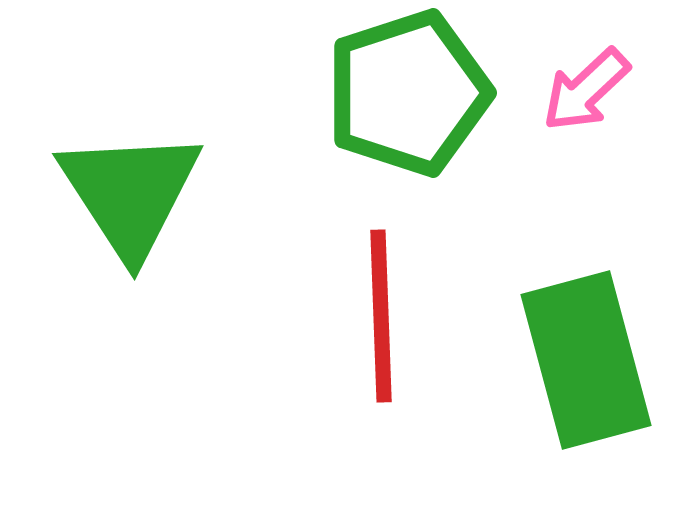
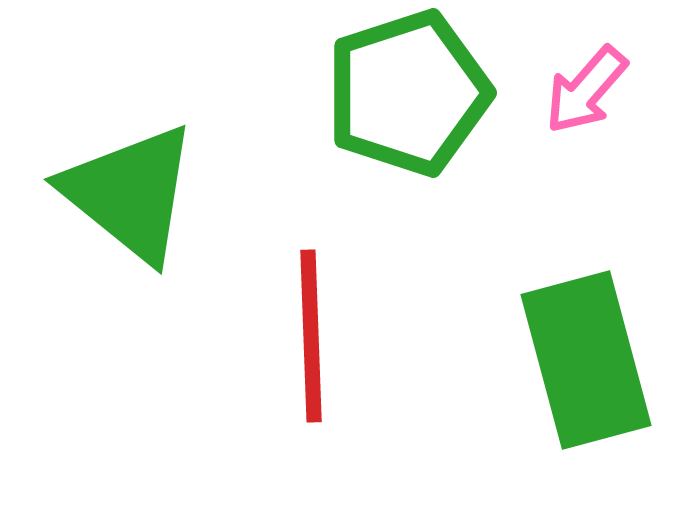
pink arrow: rotated 6 degrees counterclockwise
green triangle: rotated 18 degrees counterclockwise
red line: moved 70 px left, 20 px down
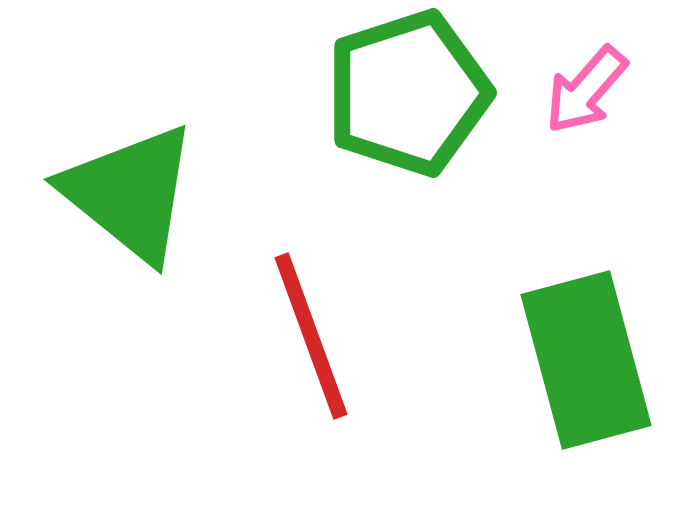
red line: rotated 18 degrees counterclockwise
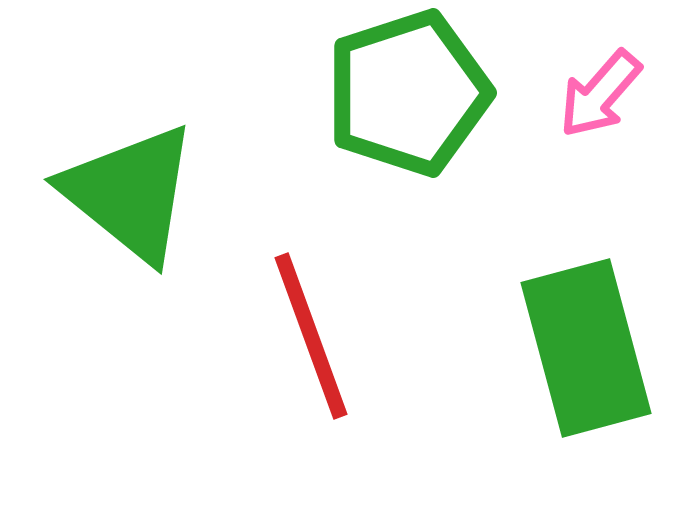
pink arrow: moved 14 px right, 4 px down
green rectangle: moved 12 px up
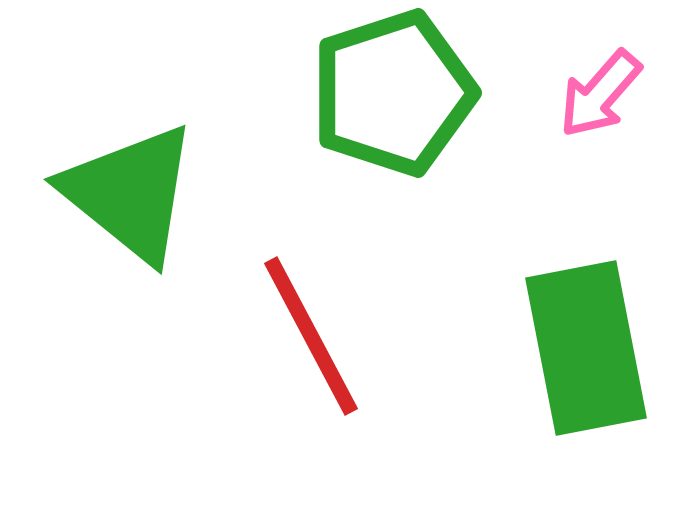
green pentagon: moved 15 px left
red line: rotated 8 degrees counterclockwise
green rectangle: rotated 4 degrees clockwise
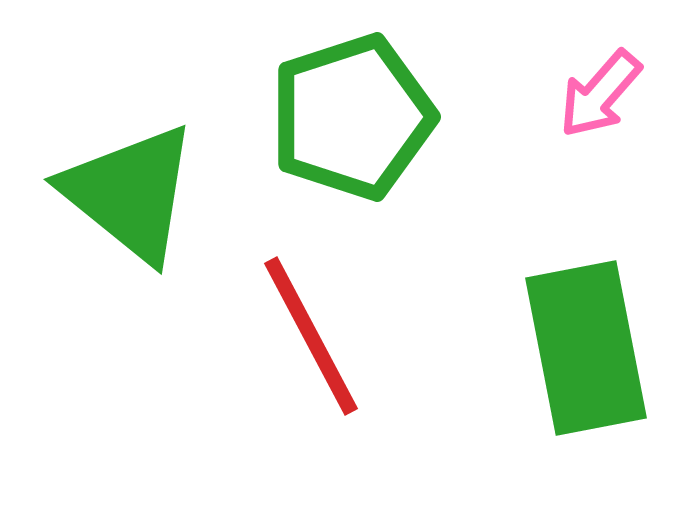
green pentagon: moved 41 px left, 24 px down
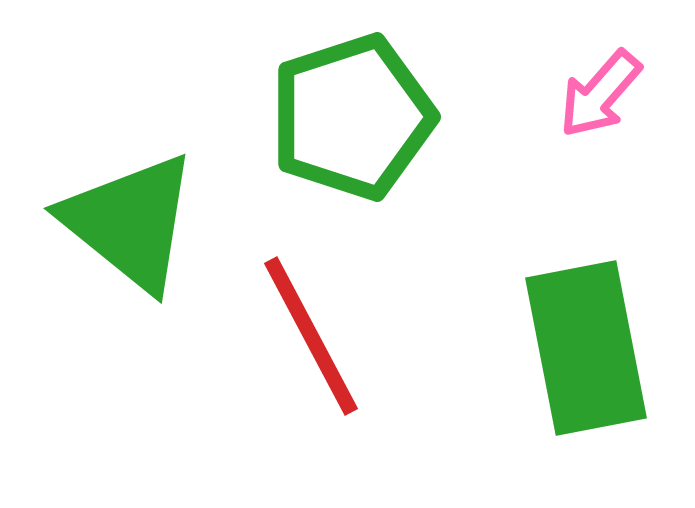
green triangle: moved 29 px down
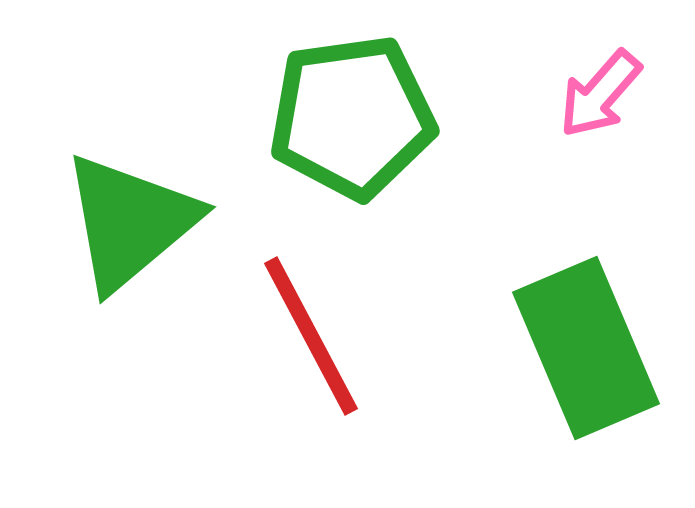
green pentagon: rotated 10 degrees clockwise
green triangle: rotated 41 degrees clockwise
green rectangle: rotated 12 degrees counterclockwise
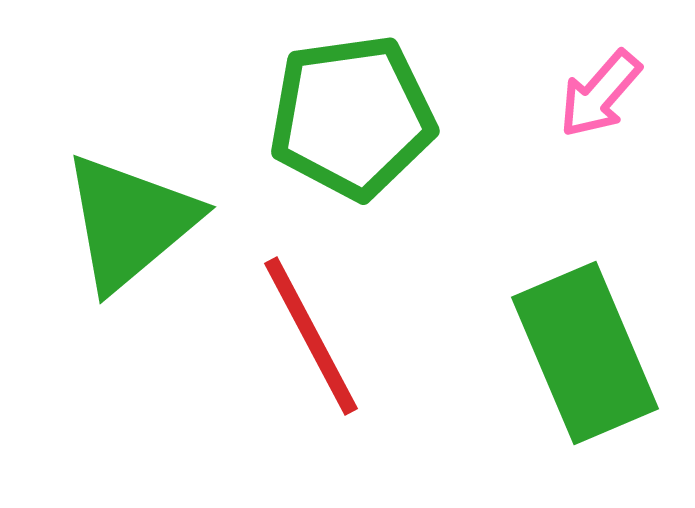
green rectangle: moved 1 px left, 5 px down
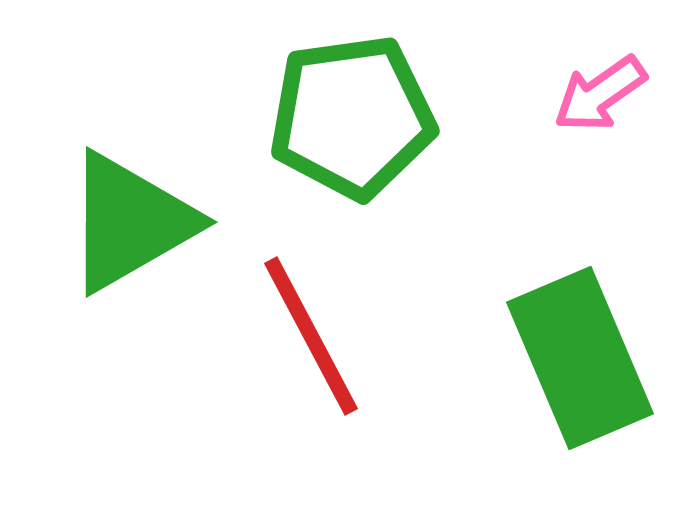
pink arrow: rotated 14 degrees clockwise
green triangle: rotated 10 degrees clockwise
green rectangle: moved 5 px left, 5 px down
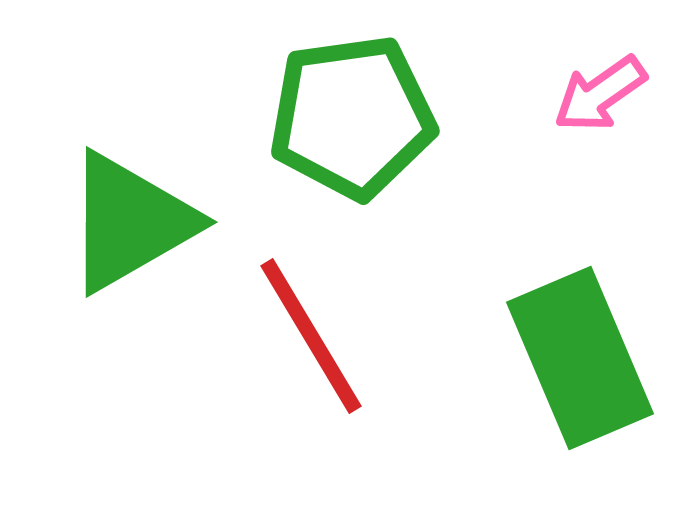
red line: rotated 3 degrees counterclockwise
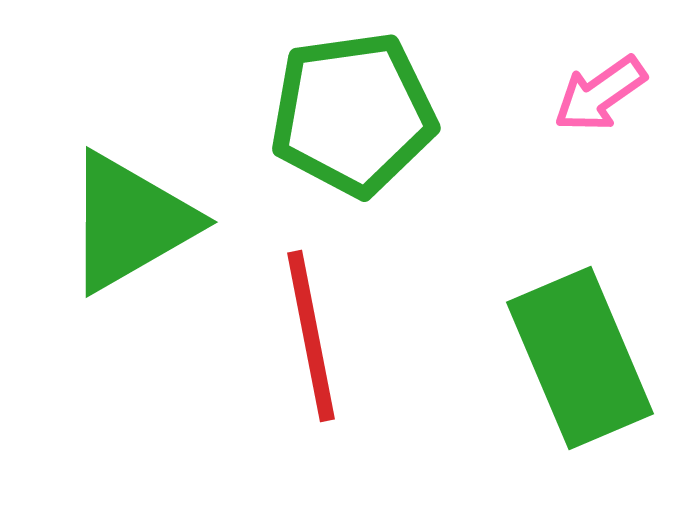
green pentagon: moved 1 px right, 3 px up
red line: rotated 20 degrees clockwise
